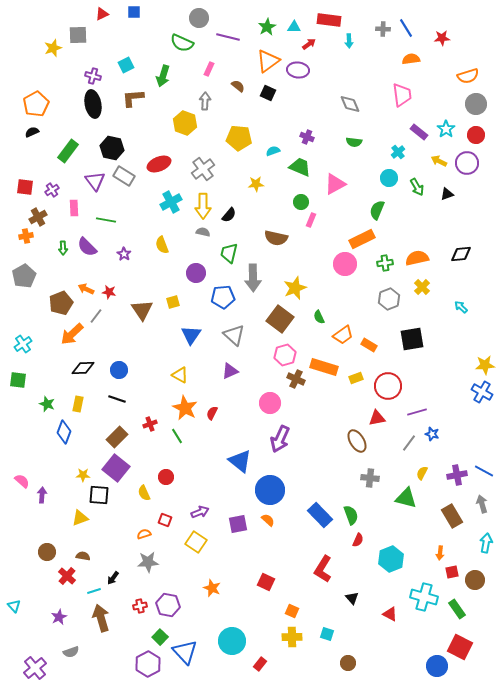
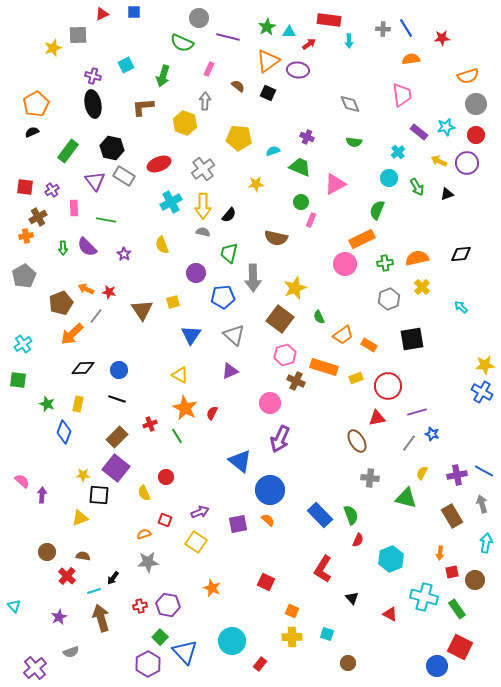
cyan triangle at (294, 27): moved 5 px left, 5 px down
brown L-shape at (133, 98): moved 10 px right, 9 px down
cyan star at (446, 129): moved 2 px up; rotated 24 degrees clockwise
brown cross at (296, 379): moved 2 px down
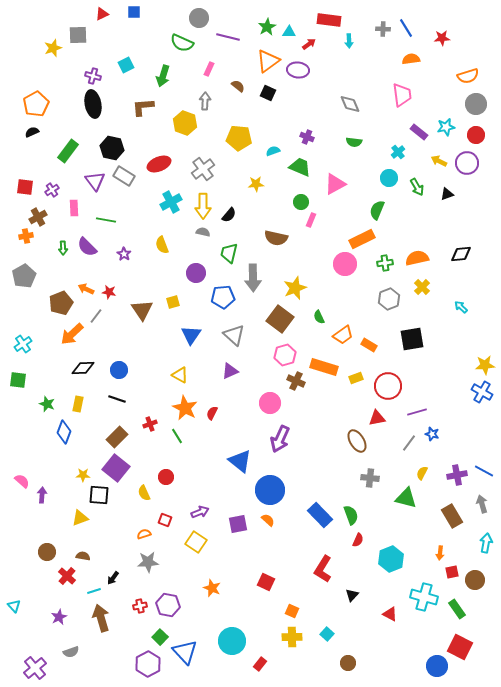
black triangle at (352, 598): moved 3 px up; rotated 24 degrees clockwise
cyan square at (327, 634): rotated 24 degrees clockwise
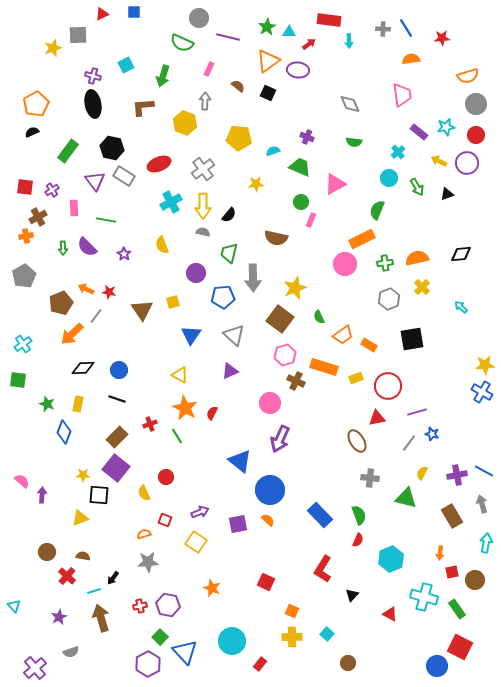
green semicircle at (351, 515): moved 8 px right
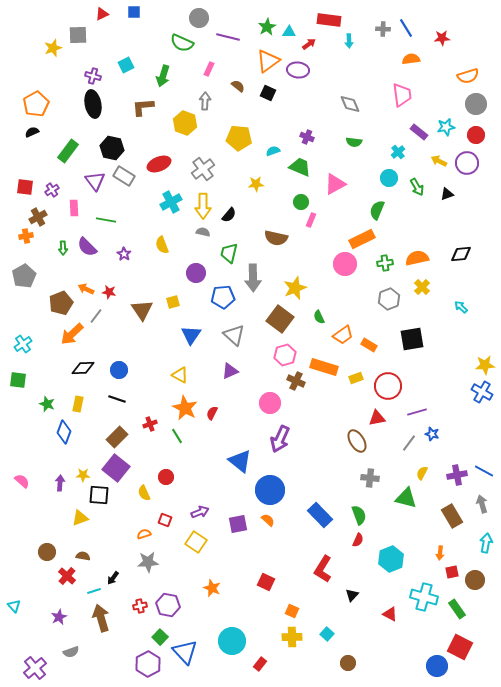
purple arrow at (42, 495): moved 18 px right, 12 px up
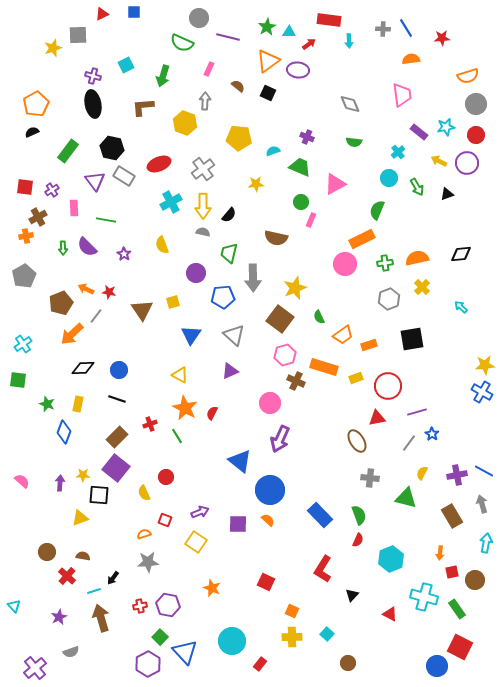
orange rectangle at (369, 345): rotated 49 degrees counterclockwise
blue star at (432, 434): rotated 16 degrees clockwise
purple square at (238, 524): rotated 12 degrees clockwise
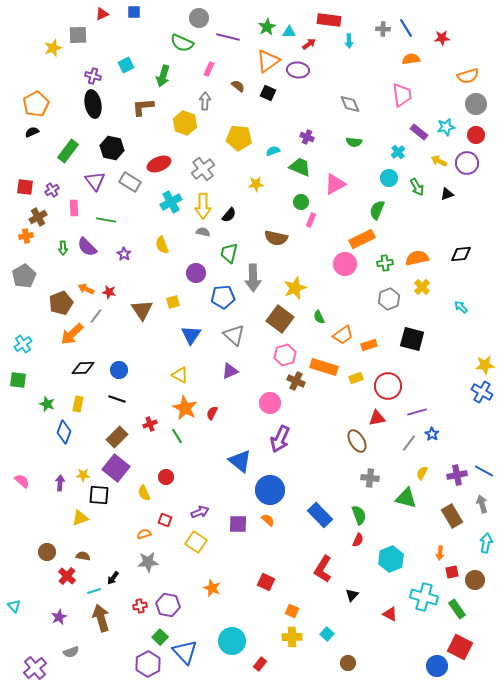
gray rectangle at (124, 176): moved 6 px right, 6 px down
black square at (412, 339): rotated 25 degrees clockwise
